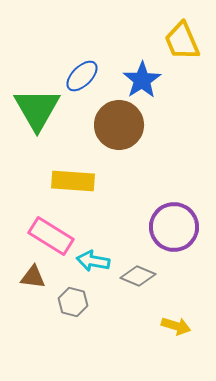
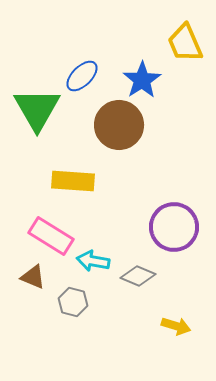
yellow trapezoid: moved 3 px right, 2 px down
brown triangle: rotated 16 degrees clockwise
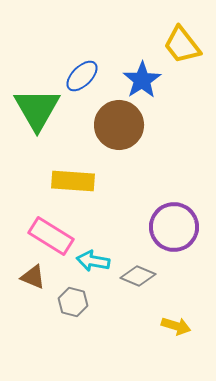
yellow trapezoid: moved 3 px left, 2 px down; rotated 15 degrees counterclockwise
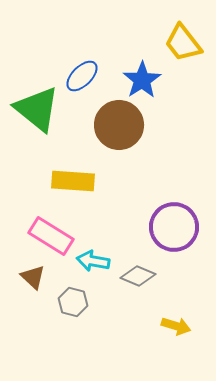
yellow trapezoid: moved 1 px right, 2 px up
green triangle: rotated 21 degrees counterclockwise
brown triangle: rotated 20 degrees clockwise
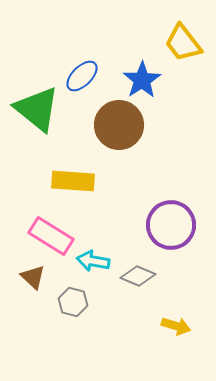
purple circle: moved 3 px left, 2 px up
